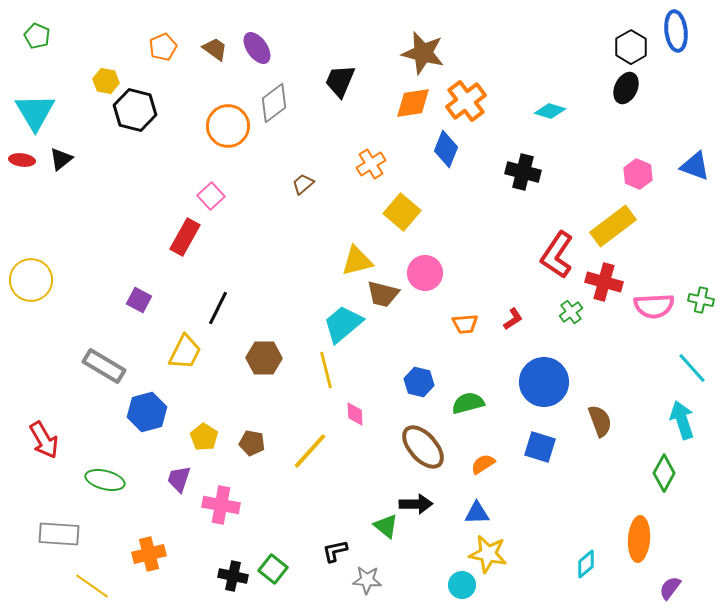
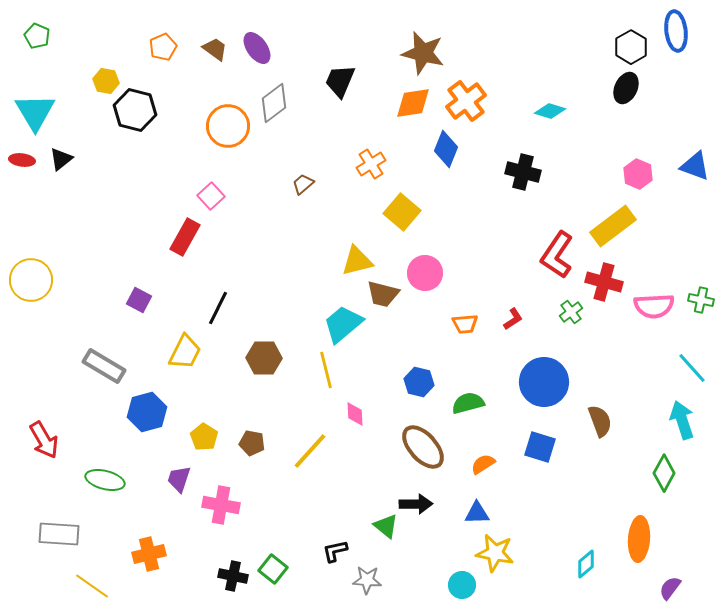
yellow star at (488, 554): moved 7 px right, 1 px up
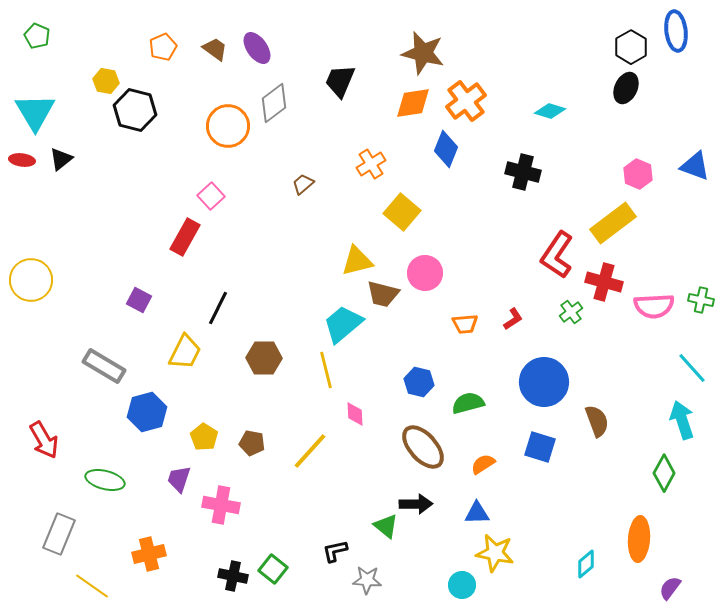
yellow rectangle at (613, 226): moved 3 px up
brown semicircle at (600, 421): moved 3 px left
gray rectangle at (59, 534): rotated 72 degrees counterclockwise
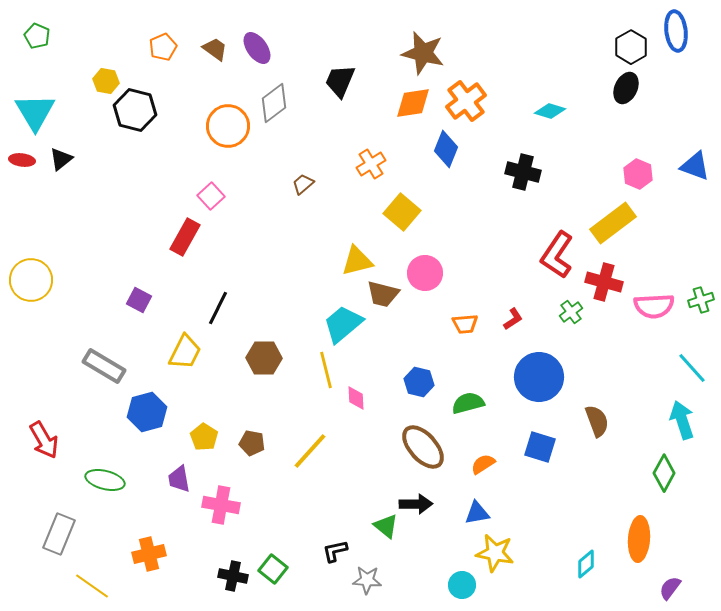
green cross at (701, 300): rotated 30 degrees counterclockwise
blue circle at (544, 382): moved 5 px left, 5 px up
pink diamond at (355, 414): moved 1 px right, 16 px up
purple trapezoid at (179, 479): rotated 28 degrees counterclockwise
blue triangle at (477, 513): rotated 8 degrees counterclockwise
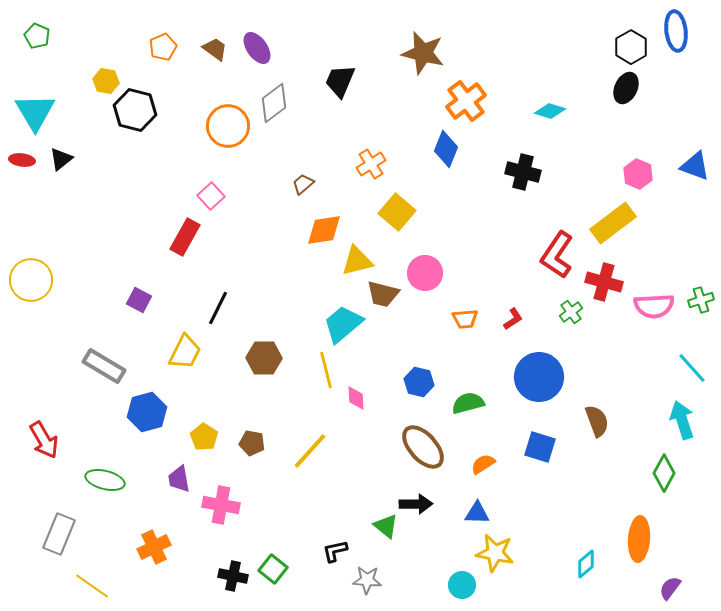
orange diamond at (413, 103): moved 89 px left, 127 px down
yellow square at (402, 212): moved 5 px left
orange trapezoid at (465, 324): moved 5 px up
blue triangle at (477, 513): rotated 12 degrees clockwise
orange cross at (149, 554): moved 5 px right, 7 px up; rotated 12 degrees counterclockwise
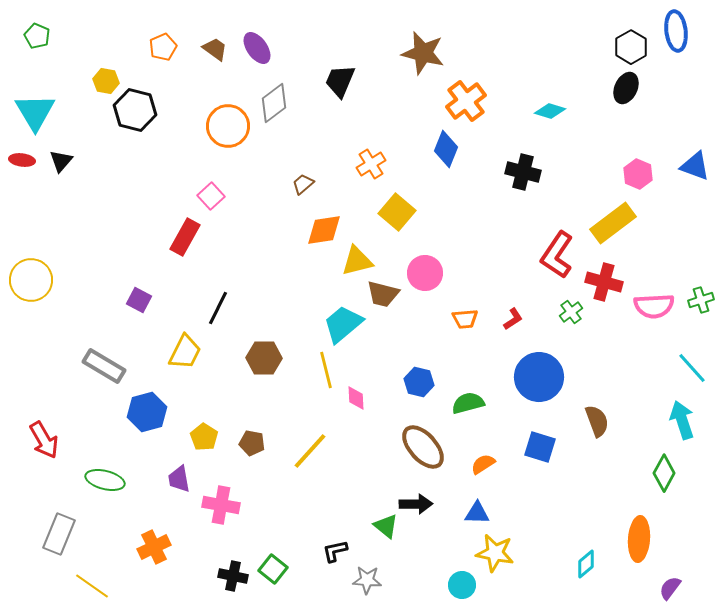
black triangle at (61, 159): moved 2 px down; rotated 10 degrees counterclockwise
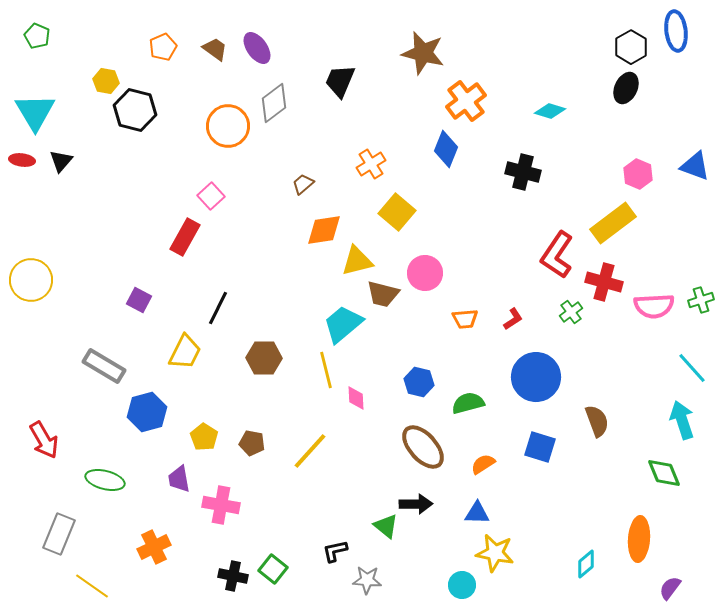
blue circle at (539, 377): moved 3 px left
green diamond at (664, 473): rotated 51 degrees counterclockwise
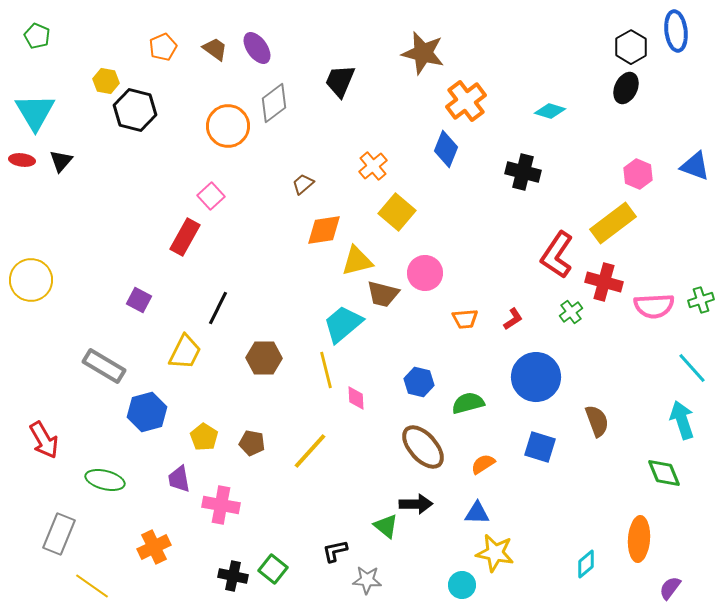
orange cross at (371, 164): moved 2 px right, 2 px down; rotated 8 degrees counterclockwise
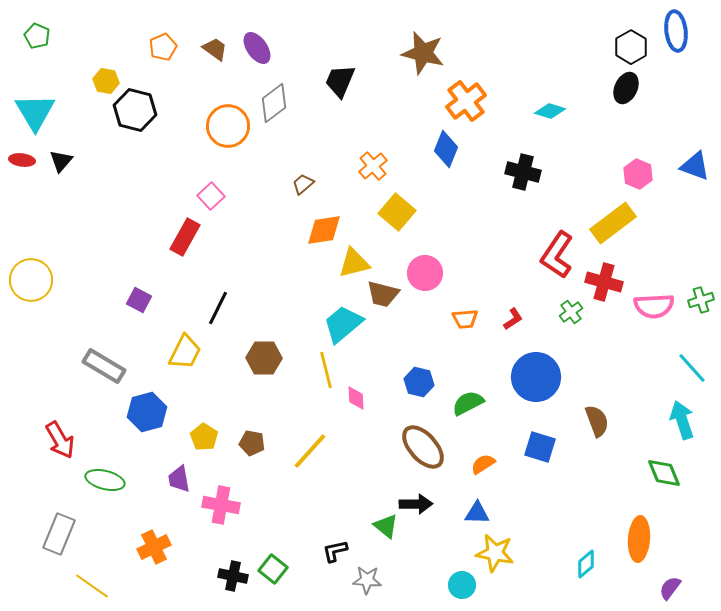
yellow triangle at (357, 261): moved 3 px left, 2 px down
green semicircle at (468, 403): rotated 12 degrees counterclockwise
red arrow at (44, 440): moved 16 px right
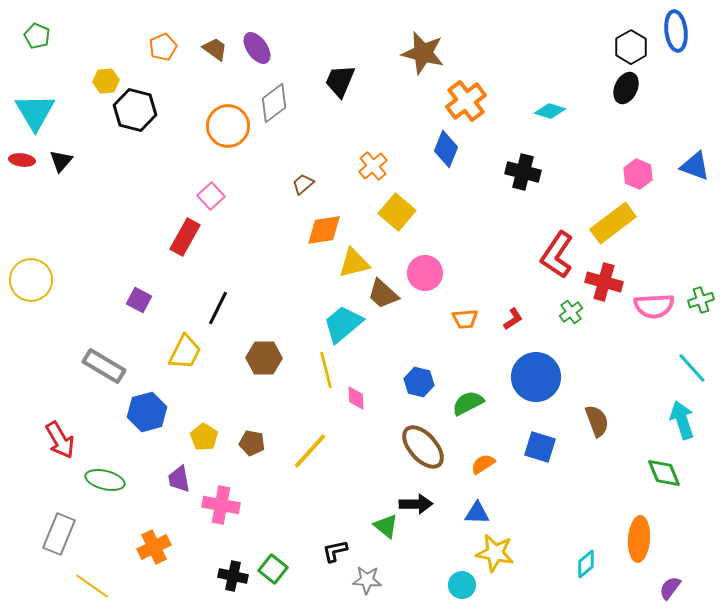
yellow hexagon at (106, 81): rotated 15 degrees counterclockwise
brown trapezoid at (383, 294): rotated 28 degrees clockwise
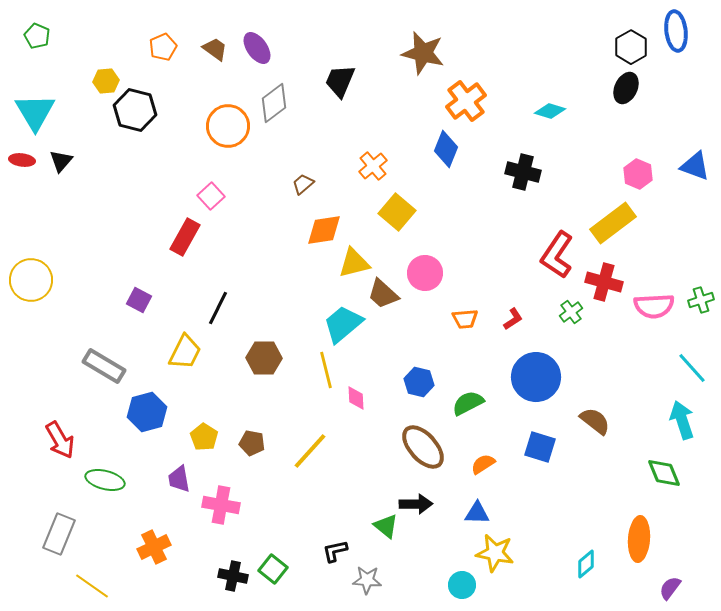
brown semicircle at (597, 421): moved 2 px left; rotated 32 degrees counterclockwise
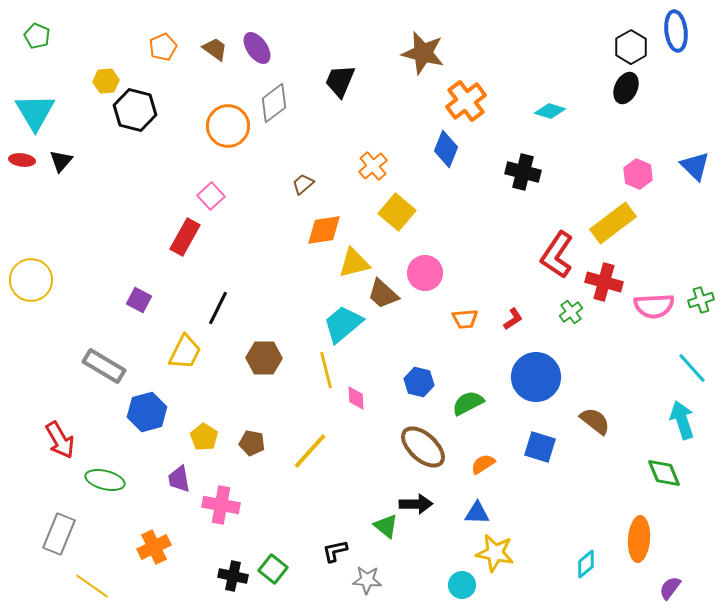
blue triangle at (695, 166): rotated 24 degrees clockwise
brown ellipse at (423, 447): rotated 6 degrees counterclockwise
